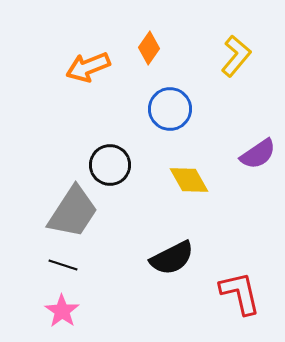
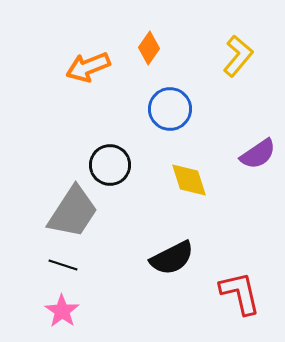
yellow L-shape: moved 2 px right
yellow diamond: rotated 12 degrees clockwise
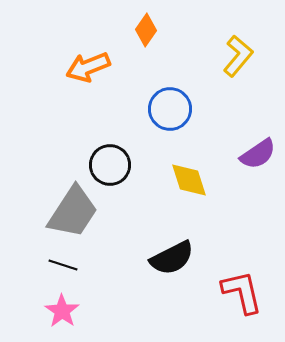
orange diamond: moved 3 px left, 18 px up
red L-shape: moved 2 px right, 1 px up
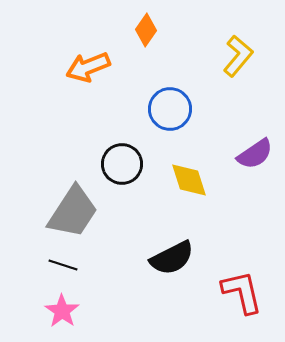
purple semicircle: moved 3 px left
black circle: moved 12 px right, 1 px up
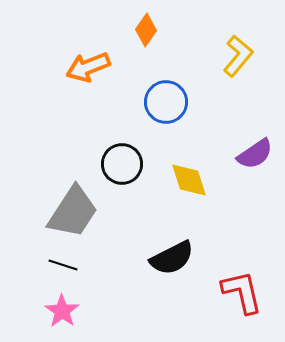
blue circle: moved 4 px left, 7 px up
